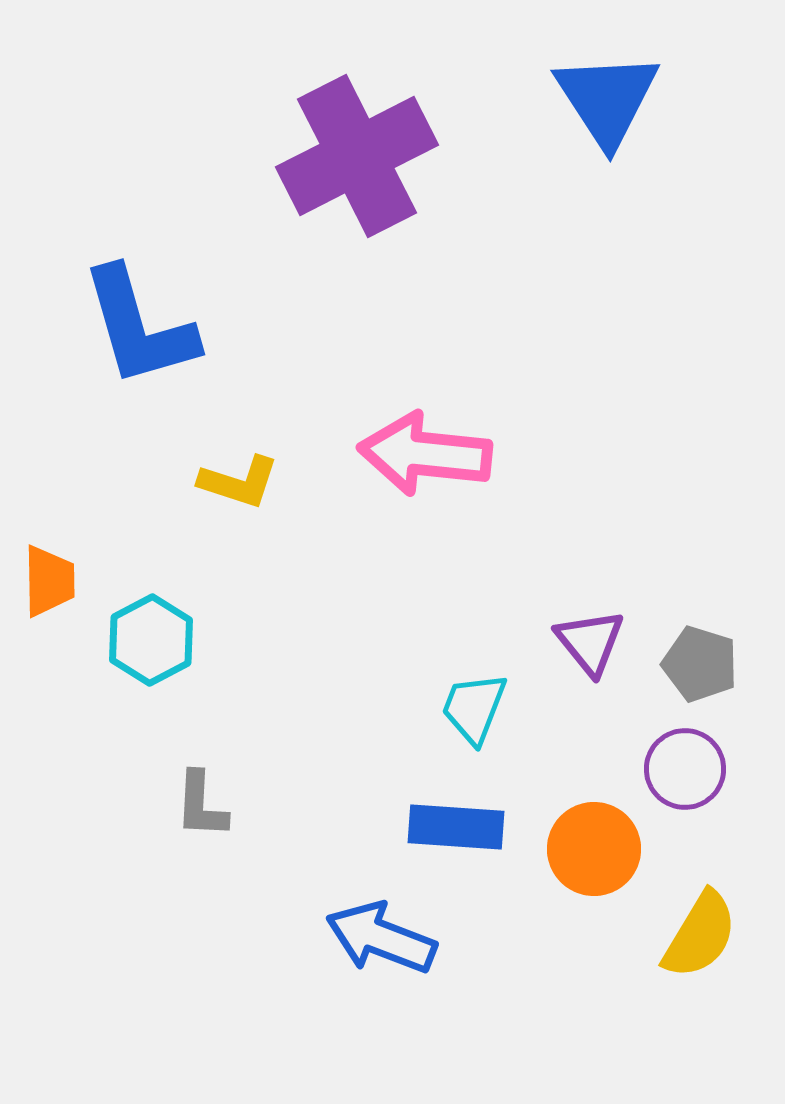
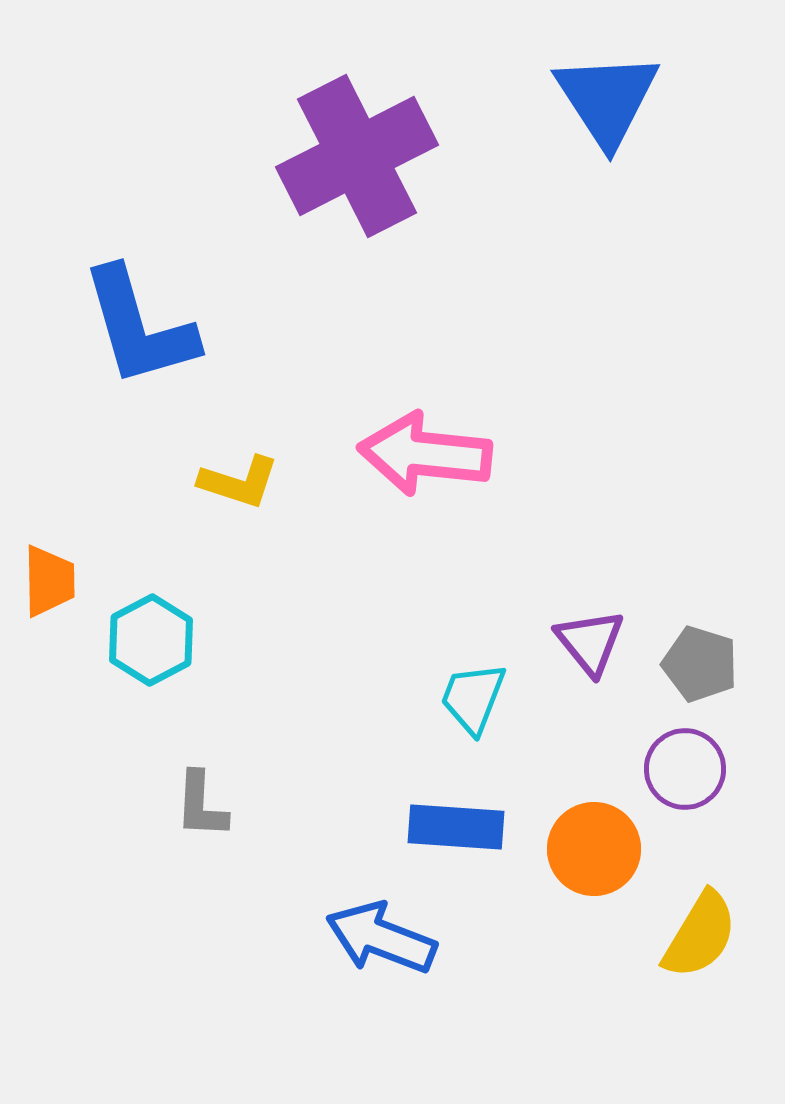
cyan trapezoid: moved 1 px left, 10 px up
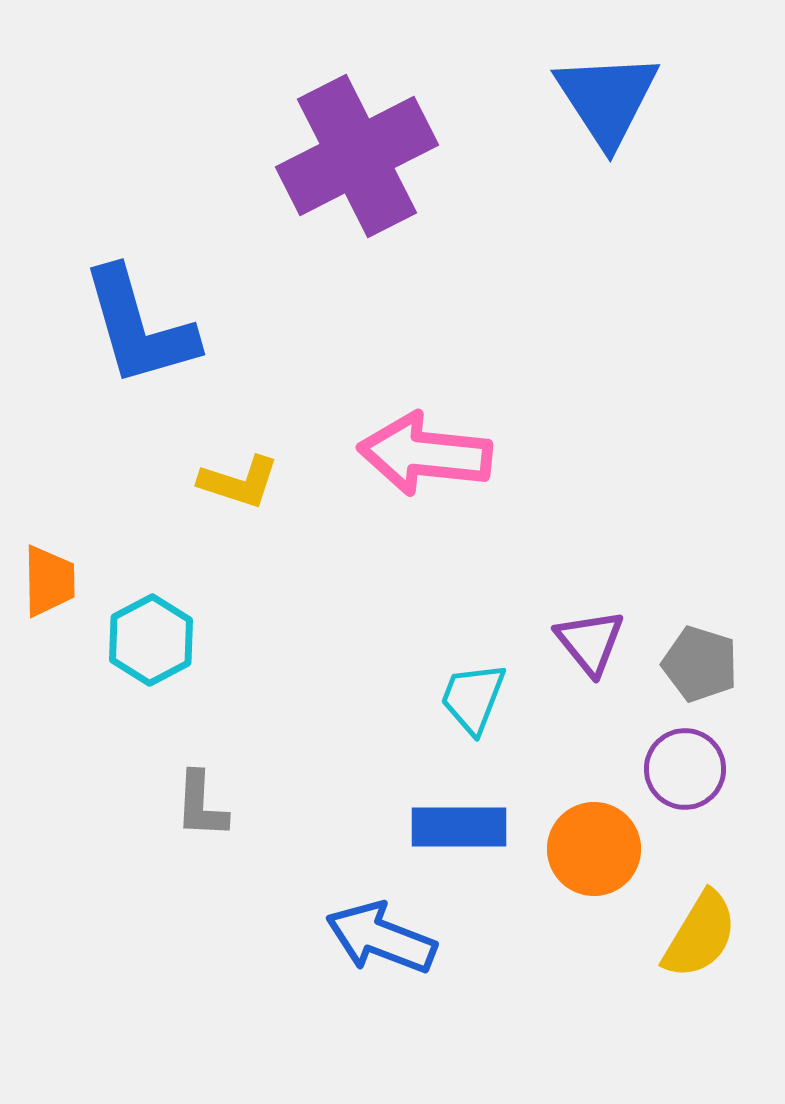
blue rectangle: moved 3 px right; rotated 4 degrees counterclockwise
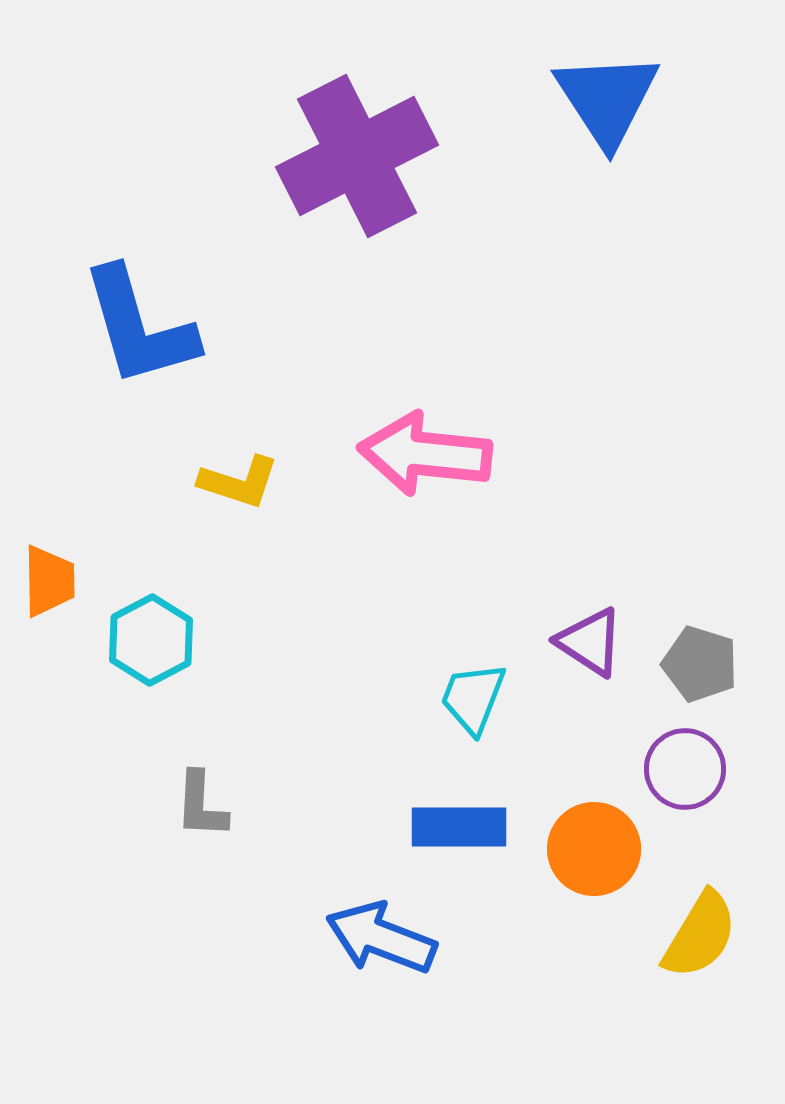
purple triangle: rotated 18 degrees counterclockwise
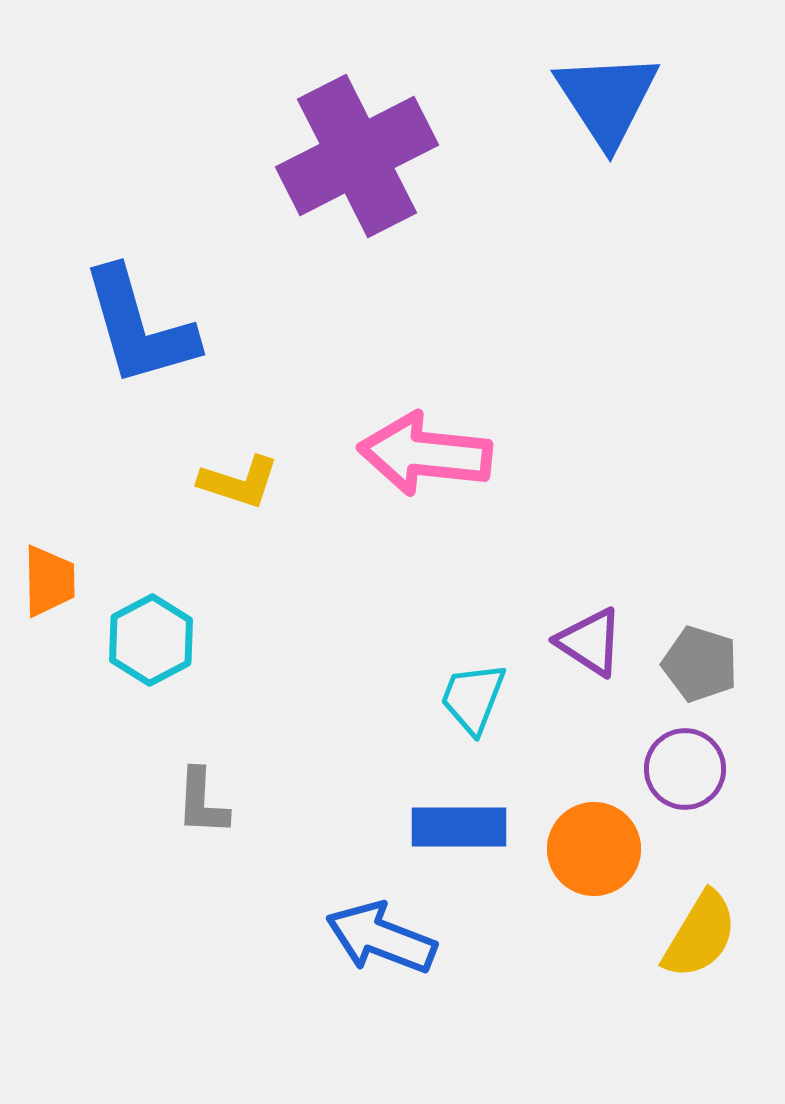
gray L-shape: moved 1 px right, 3 px up
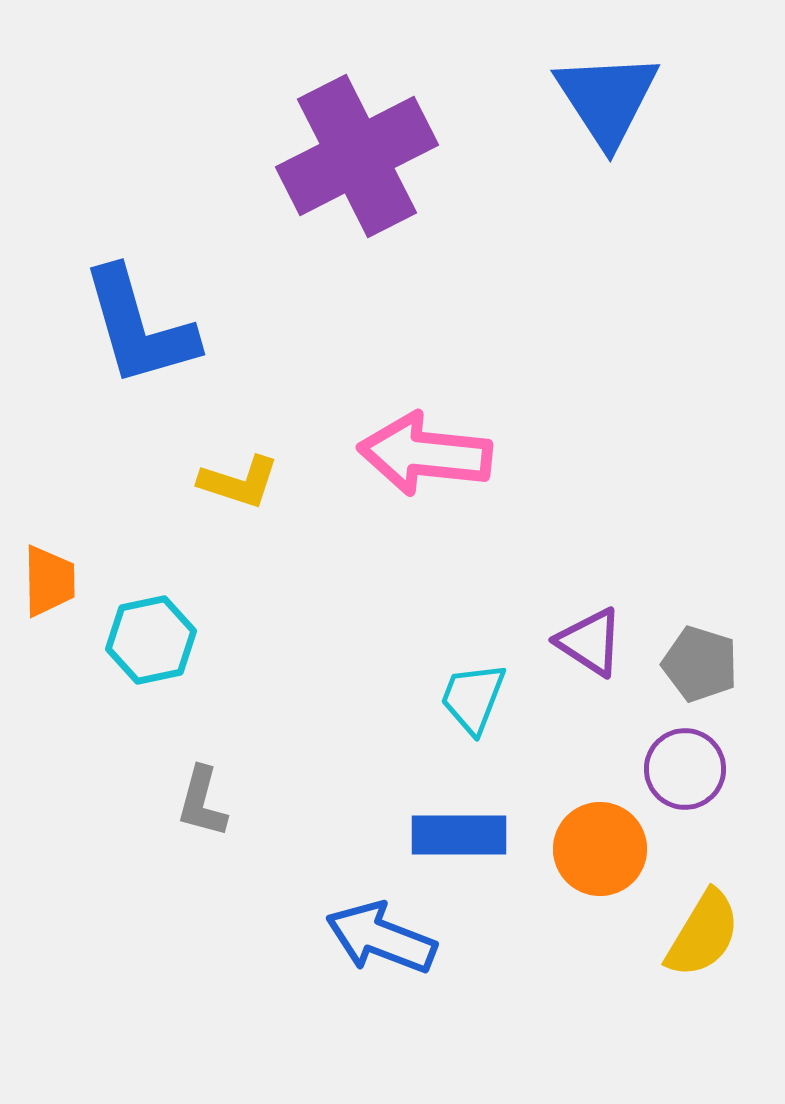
cyan hexagon: rotated 16 degrees clockwise
gray L-shape: rotated 12 degrees clockwise
blue rectangle: moved 8 px down
orange circle: moved 6 px right
yellow semicircle: moved 3 px right, 1 px up
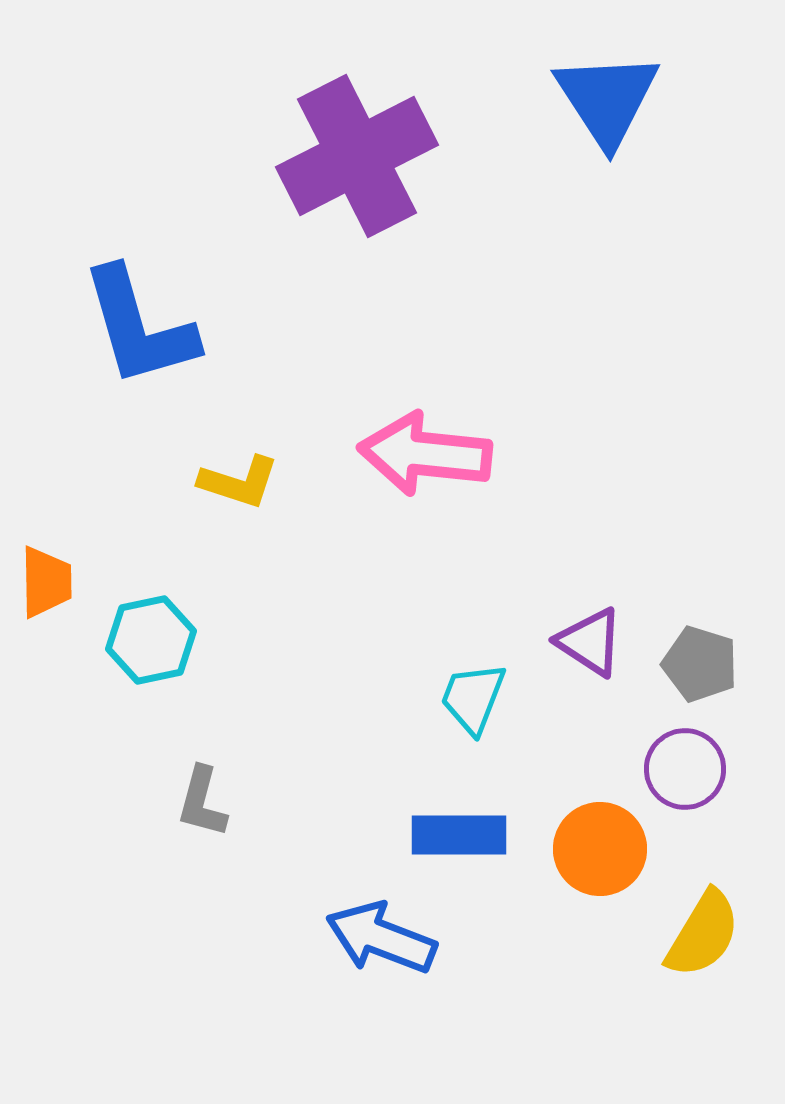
orange trapezoid: moved 3 px left, 1 px down
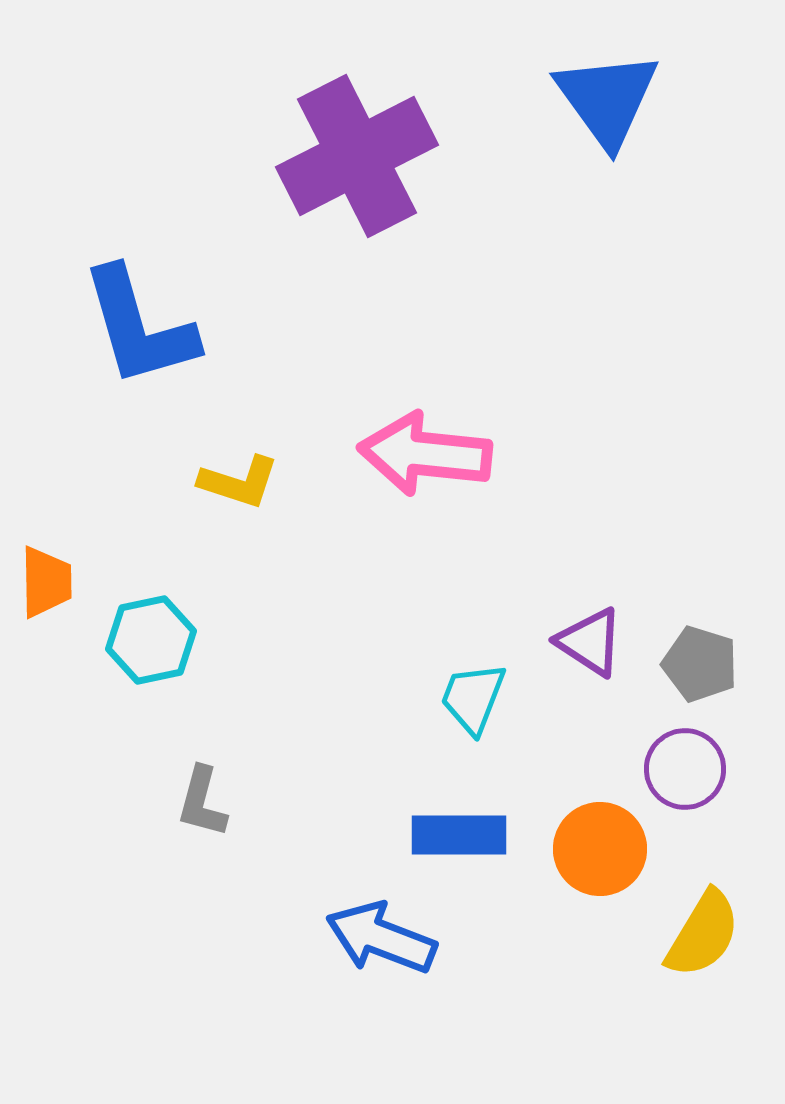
blue triangle: rotated 3 degrees counterclockwise
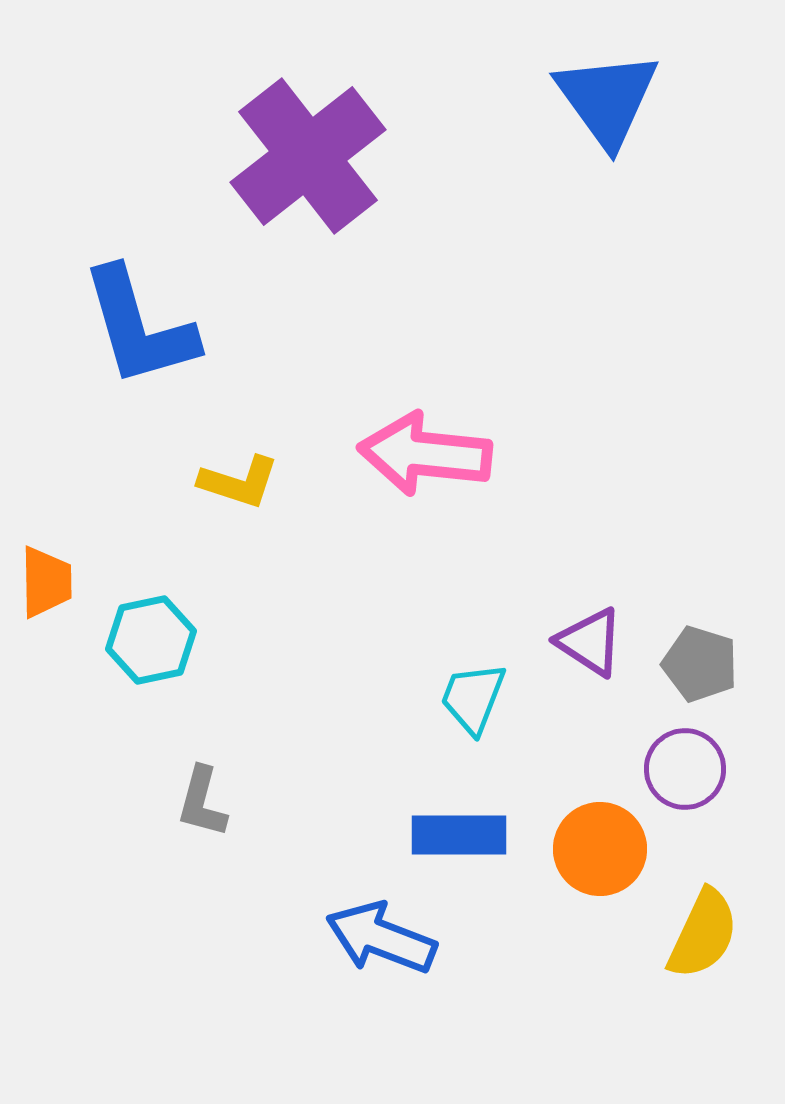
purple cross: moved 49 px left; rotated 11 degrees counterclockwise
yellow semicircle: rotated 6 degrees counterclockwise
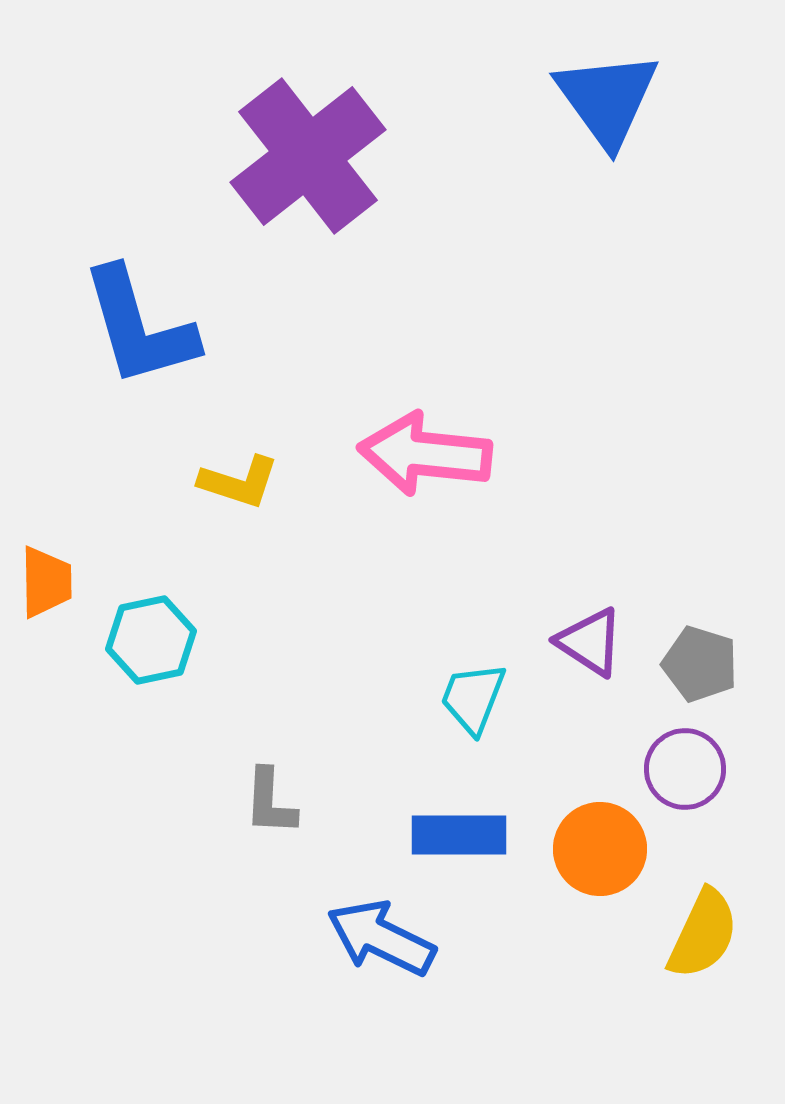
gray L-shape: moved 68 px right; rotated 12 degrees counterclockwise
blue arrow: rotated 5 degrees clockwise
